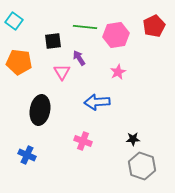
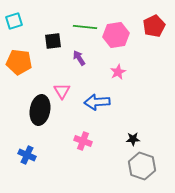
cyan square: rotated 36 degrees clockwise
pink triangle: moved 19 px down
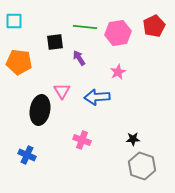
cyan square: rotated 18 degrees clockwise
pink hexagon: moved 2 px right, 2 px up
black square: moved 2 px right, 1 px down
blue arrow: moved 5 px up
pink cross: moved 1 px left, 1 px up
